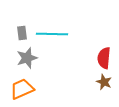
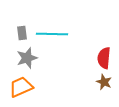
orange trapezoid: moved 1 px left, 2 px up
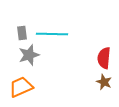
gray star: moved 2 px right, 3 px up
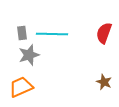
red semicircle: moved 25 px up; rotated 15 degrees clockwise
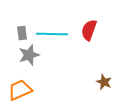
red semicircle: moved 15 px left, 3 px up
orange trapezoid: moved 1 px left, 3 px down
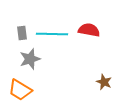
red semicircle: rotated 80 degrees clockwise
gray star: moved 1 px right, 4 px down
orange trapezoid: rotated 125 degrees counterclockwise
